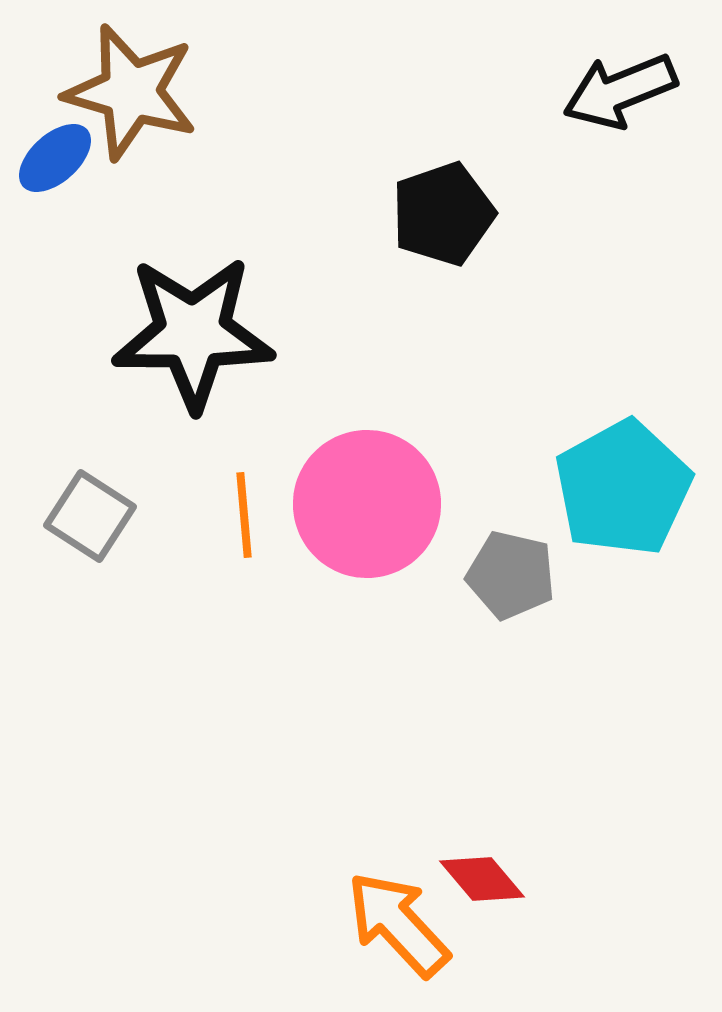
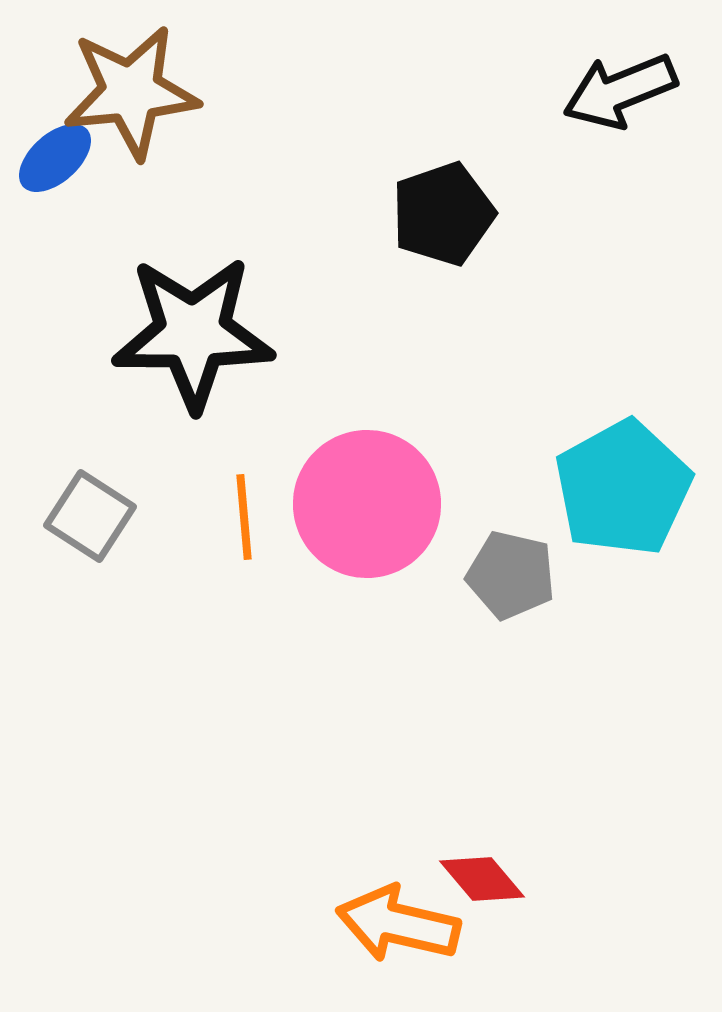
brown star: rotated 22 degrees counterclockwise
orange line: moved 2 px down
orange arrow: rotated 34 degrees counterclockwise
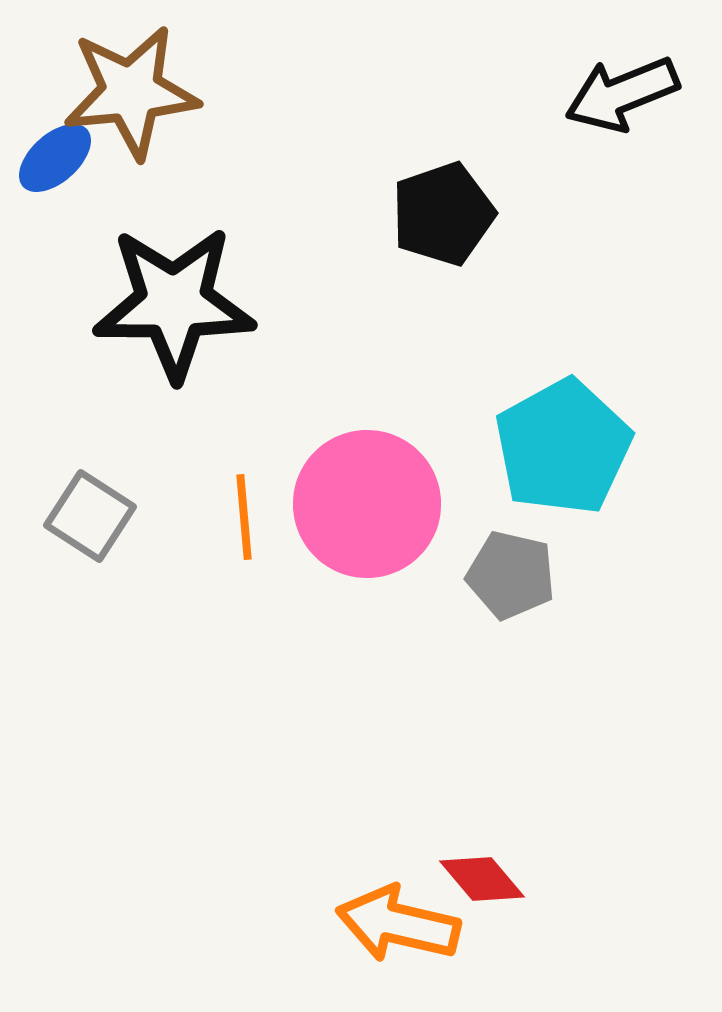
black arrow: moved 2 px right, 3 px down
black star: moved 19 px left, 30 px up
cyan pentagon: moved 60 px left, 41 px up
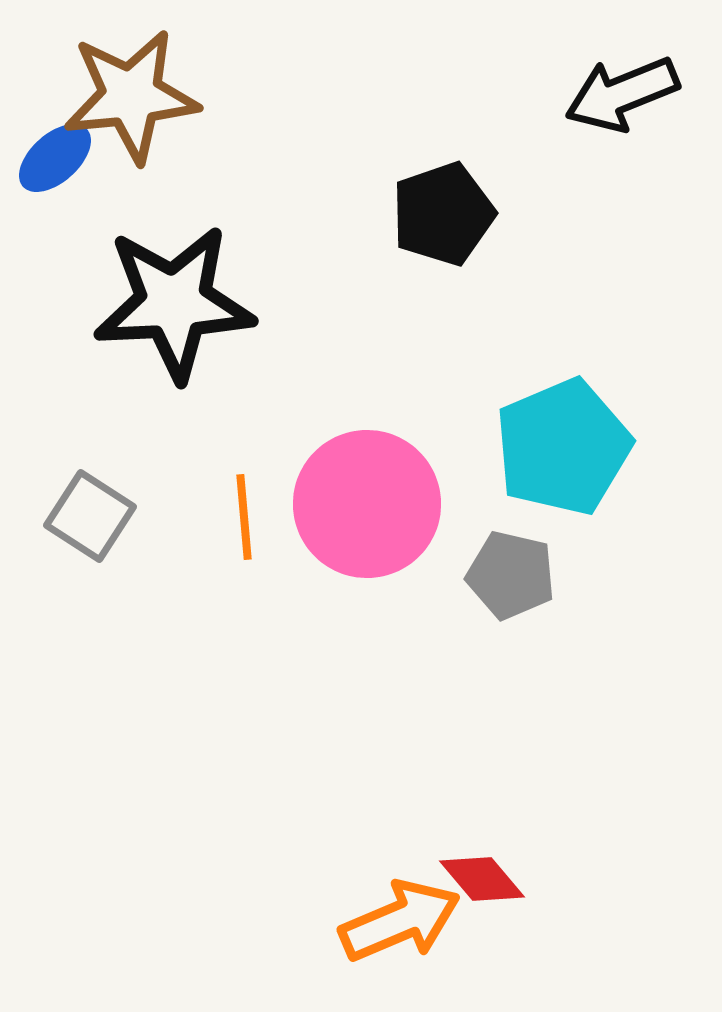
brown star: moved 4 px down
black star: rotated 3 degrees counterclockwise
cyan pentagon: rotated 6 degrees clockwise
orange arrow: moved 2 px right, 3 px up; rotated 144 degrees clockwise
